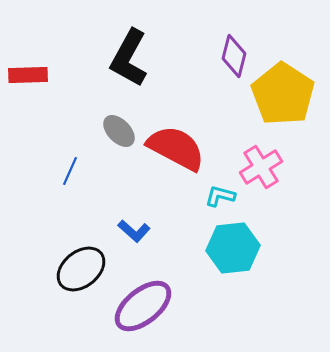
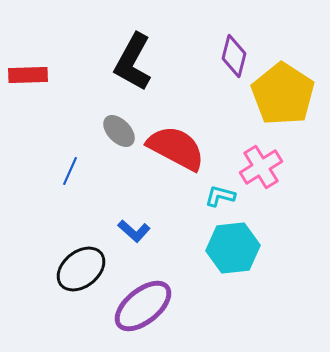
black L-shape: moved 4 px right, 4 px down
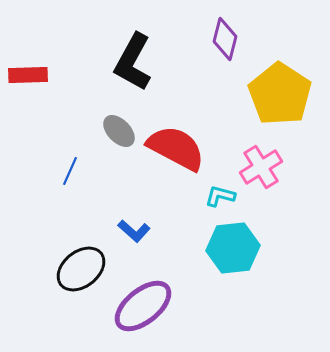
purple diamond: moved 9 px left, 17 px up
yellow pentagon: moved 3 px left
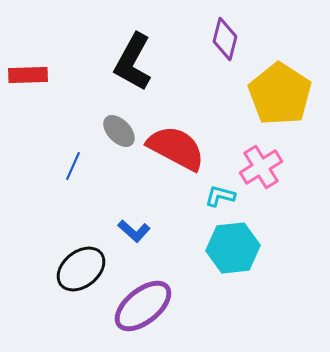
blue line: moved 3 px right, 5 px up
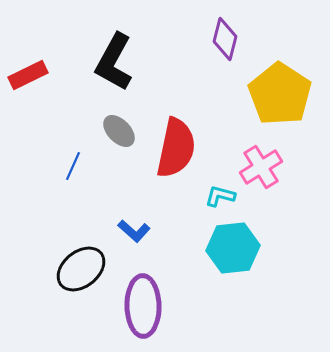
black L-shape: moved 19 px left
red rectangle: rotated 24 degrees counterclockwise
red semicircle: rotated 74 degrees clockwise
purple ellipse: rotated 52 degrees counterclockwise
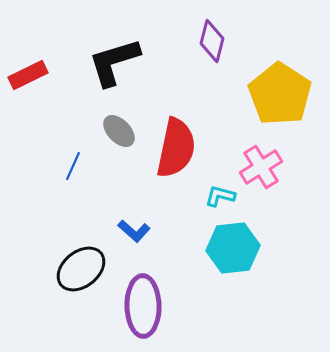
purple diamond: moved 13 px left, 2 px down
black L-shape: rotated 44 degrees clockwise
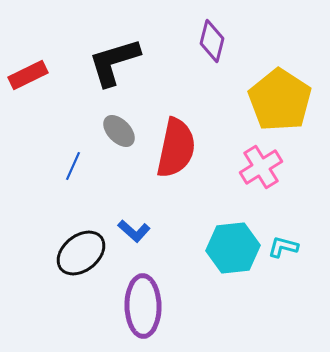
yellow pentagon: moved 6 px down
cyan L-shape: moved 63 px right, 51 px down
black ellipse: moved 16 px up
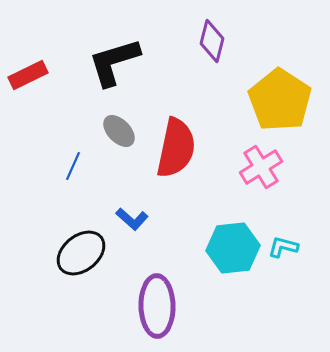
blue L-shape: moved 2 px left, 12 px up
purple ellipse: moved 14 px right
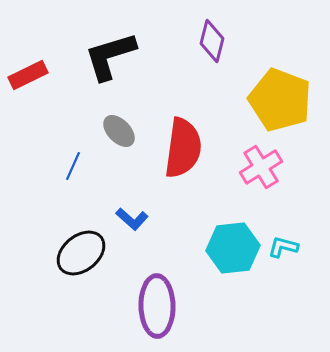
black L-shape: moved 4 px left, 6 px up
yellow pentagon: rotated 12 degrees counterclockwise
red semicircle: moved 7 px right; rotated 4 degrees counterclockwise
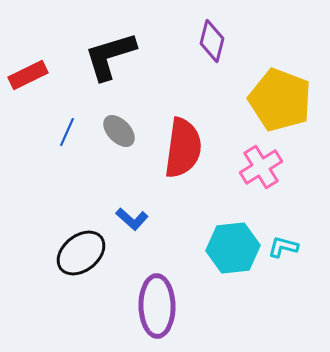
blue line: moved 6 px left, 34 px up
